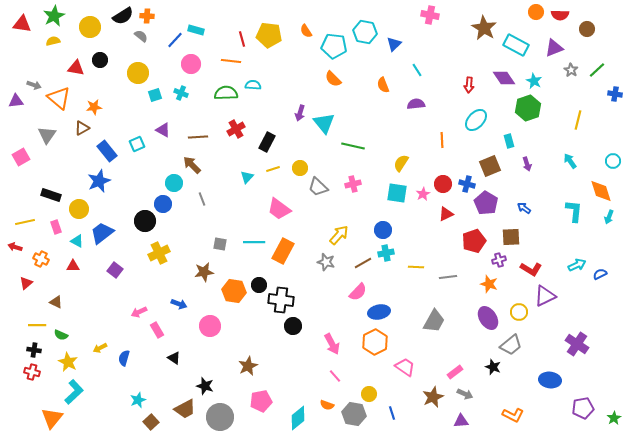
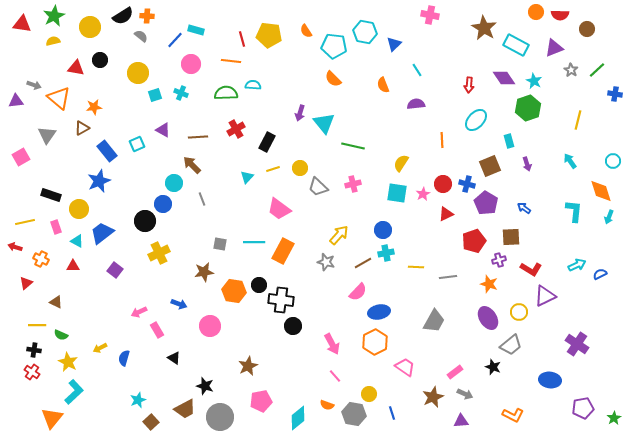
red cross at (32, 372): rotated 21 degrees clockwise
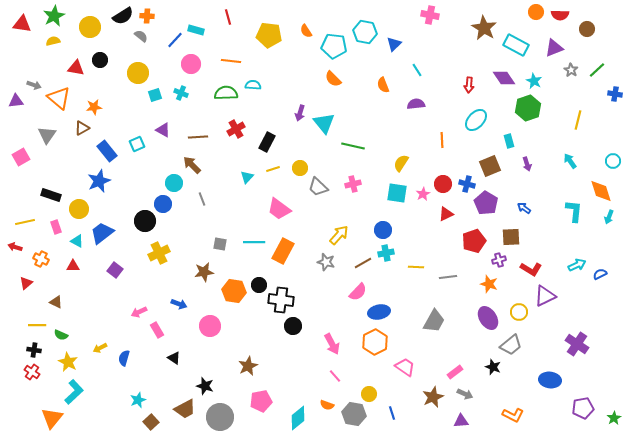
red line at (242, 39): moved 14 px left, 22 px up
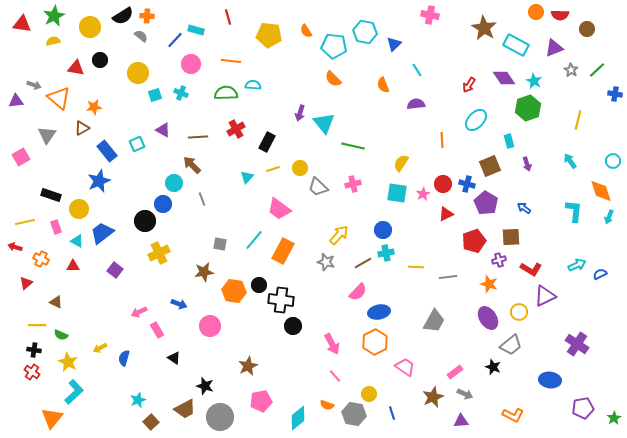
red arrow at (469, 85): rotated 28 degrees clockwise
cyan line at (254, 242): moved 2 px up; rotated 50 degrees counterclockwise
